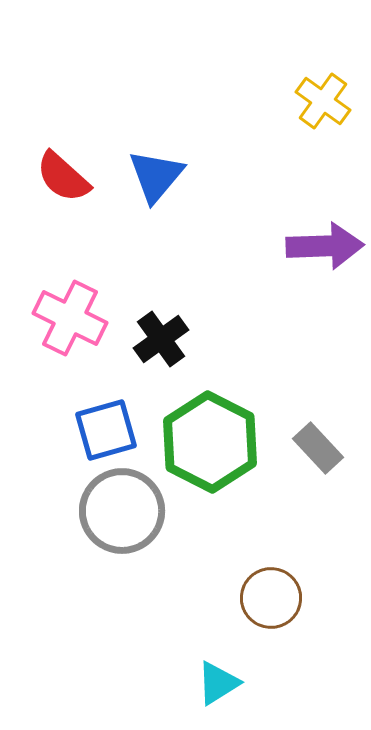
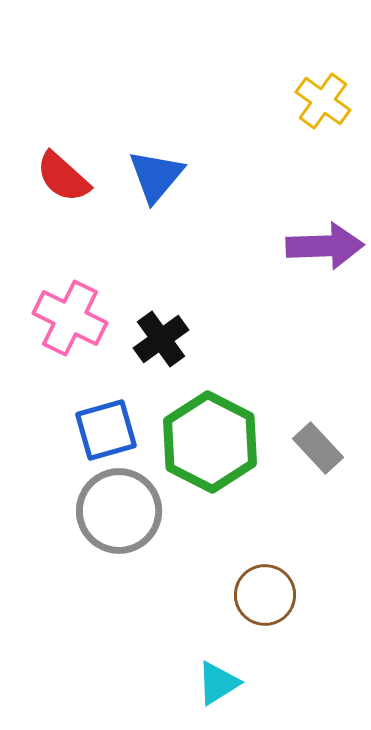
gray circle: moved 3 px left
brown circle: moved 6 px left, 3 px up
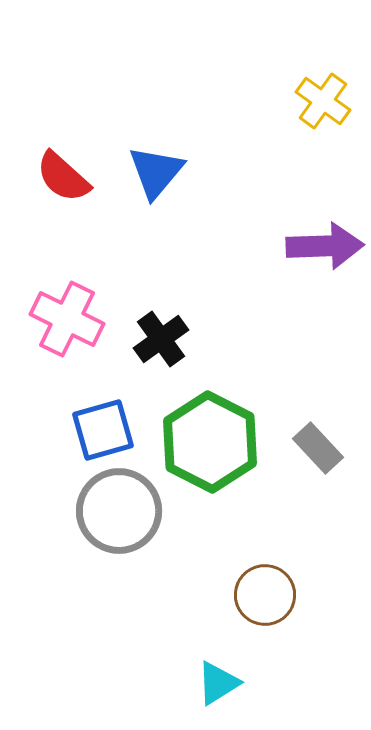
blue triangle: moved 4 px up
pink cross: moved 3 px left, 1 px down
blue square: moved 3 px left
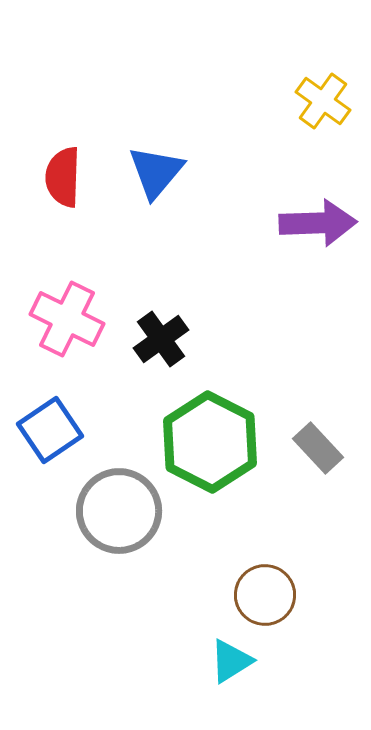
red semicircle: rotated 50 degrees clockwise
purple arrow: moved 7 px left, 23 px up
blue square: moved 53 px left; rotated 18 degrees counterclockwise
cyan triangle: moved 13 px right, 22 px up
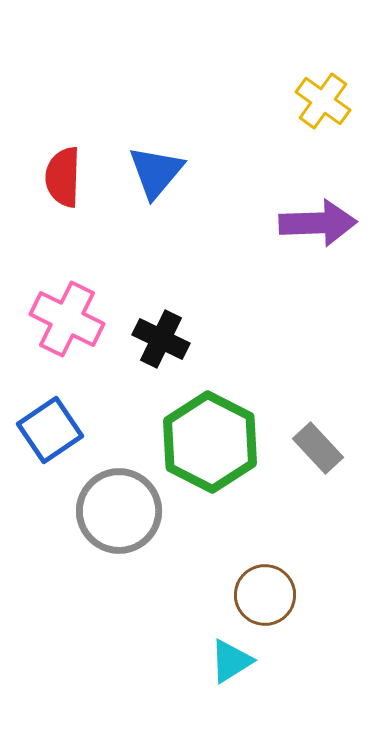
black cross: rotated 28 degrees counterclockwise
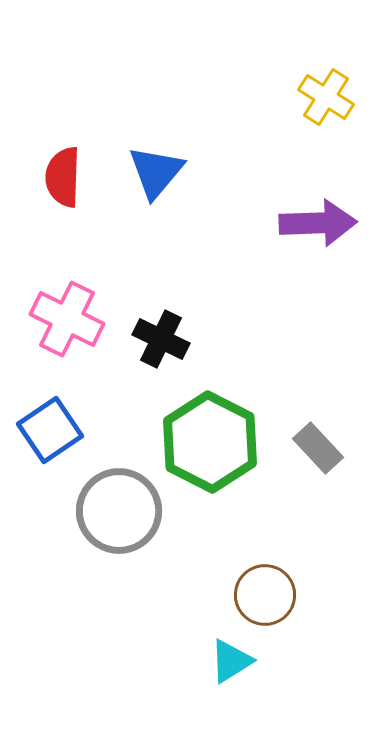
yellow cross: moved 3 px right, 4 px up; rotated 4 degrees counterclockwise
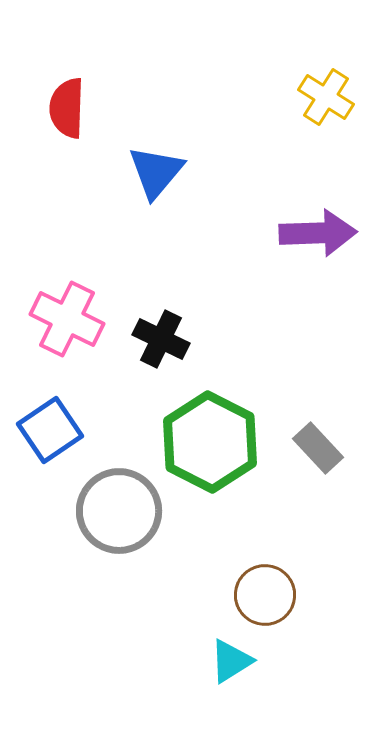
red semicircle: moved 4 px right, 69 px up
purple arrow: moved 10 px down
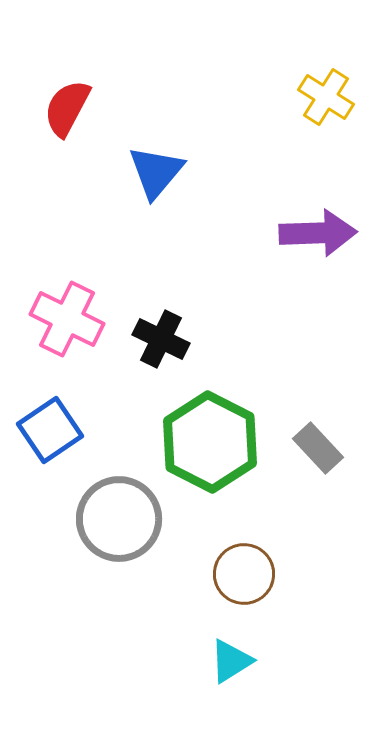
red semicircle: rotated 26 degrees clockwise
gray circle: moved 8 px down
brown circle: moved 21 px left, 21 px up
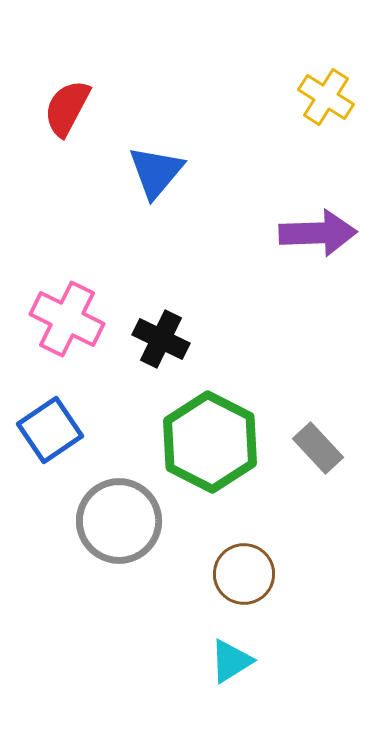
gray circle: moved 2 px down
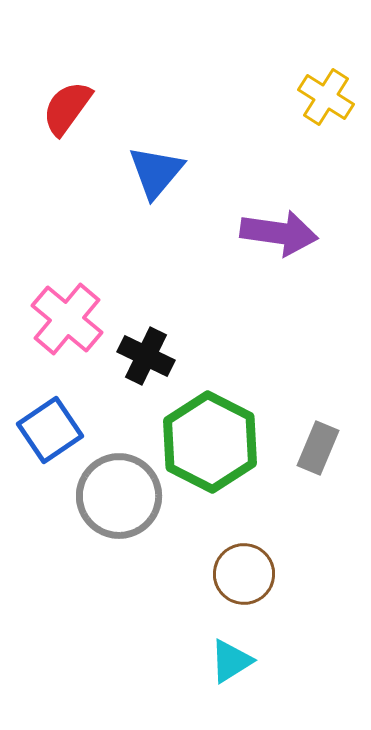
red semicircle: rotated 8 degrees clockwise
purple arrow: moved 39 px left; rotated 10 degrees clockwise
pink cross: rotated 14 degrees clockwise
black cross: moved 15 px left, 17 px down
gray rectangle: rotated 66 degrees clockwise
gray circle: moved 25 px up
